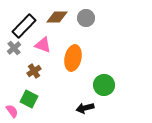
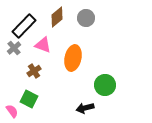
brown diamond: rotated 40 degrees counterclockwise
green circle: moved 1 px right
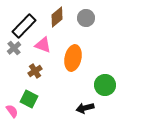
brown cross: moved 1 px right
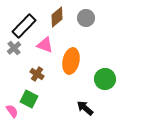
pink triangle: moved 2 px right
orange ellipse: moved 2 px left, 3 px down
brown cross: moved 2 px right, 3 px down; rotated 24 degrees counterclockwise
green circle: moved 6 px up
black arrow: rotated 54 degrees clockwise
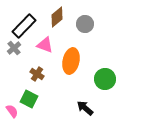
gray circle: moved 1 px left, 6 px down
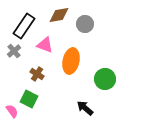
brown diamond: moved 2 px right, 2 px up; rotated 30 degrees clockwise
black rectangle: rotated 10 degrees counterclockwise
gray cross: moved 3 px down
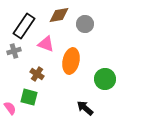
pink triangle: moved 1 px right, 1 px up
gray cross: rotated 24 degrees clockwise
green square: moved 2 px up; rotated 12 degrees counterclockwise
pink semicircle: moved 2 px left, 3 px up
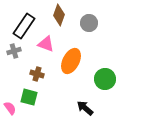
brown diamond: rotated 60 degrees counterclockwise
gray circle: moved 4 px right, 1 px up
orange ellipse: rotated 15 degrees clockwise
brown cross: rotated 16 degrees counterclockwise
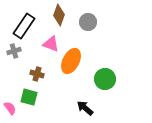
gray circle: moved 1 px left, 1 px up
pink triangle: moved 5 px right
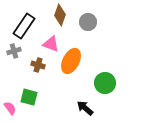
brown diamond: moved 1 px right
brown cross: moved 1 px right, 9 px up
green circle: moved 4 px down
